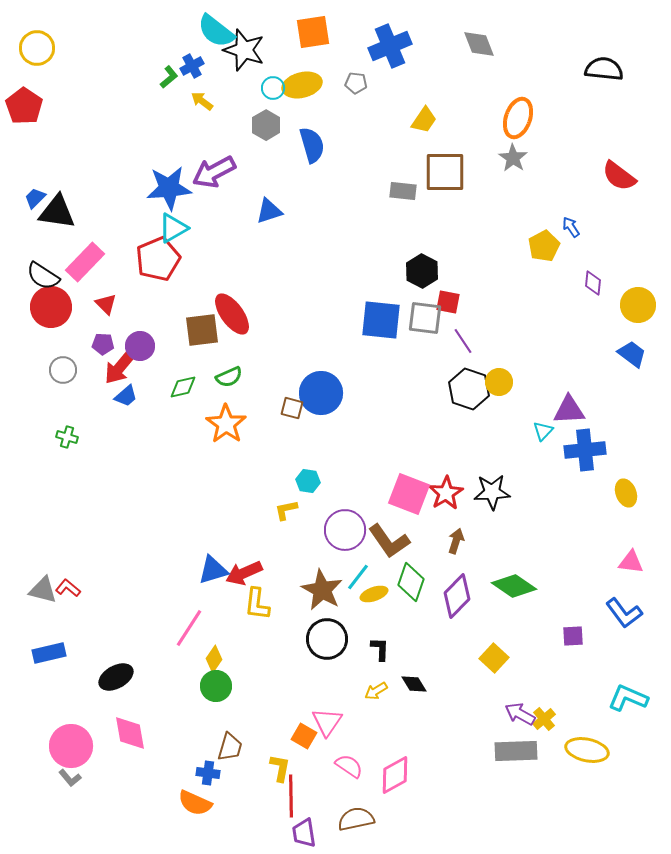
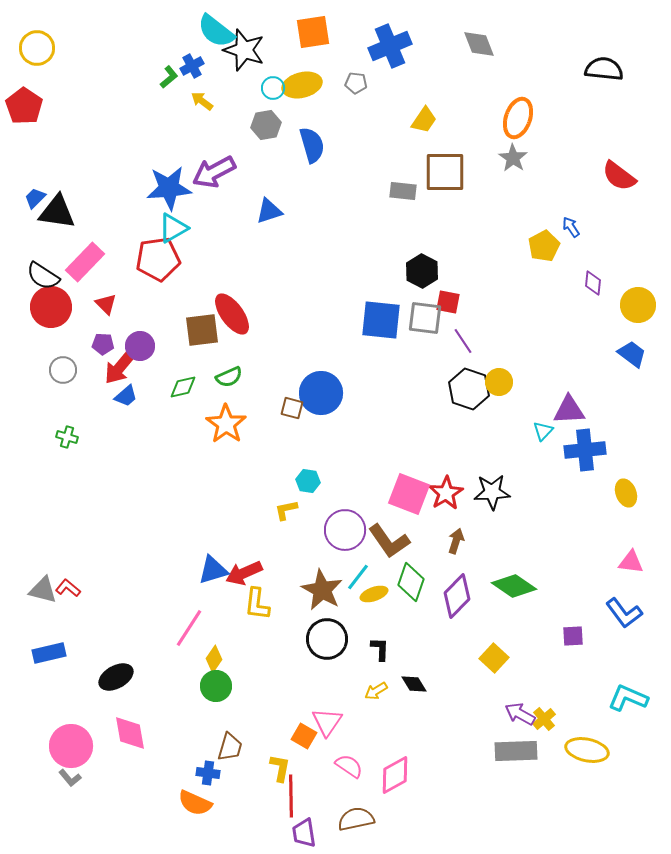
gray hexagon at (266, 125): rotated 20 degrees clockwise
red pentagon at (158, 259): rotated 15 degrees clockwise
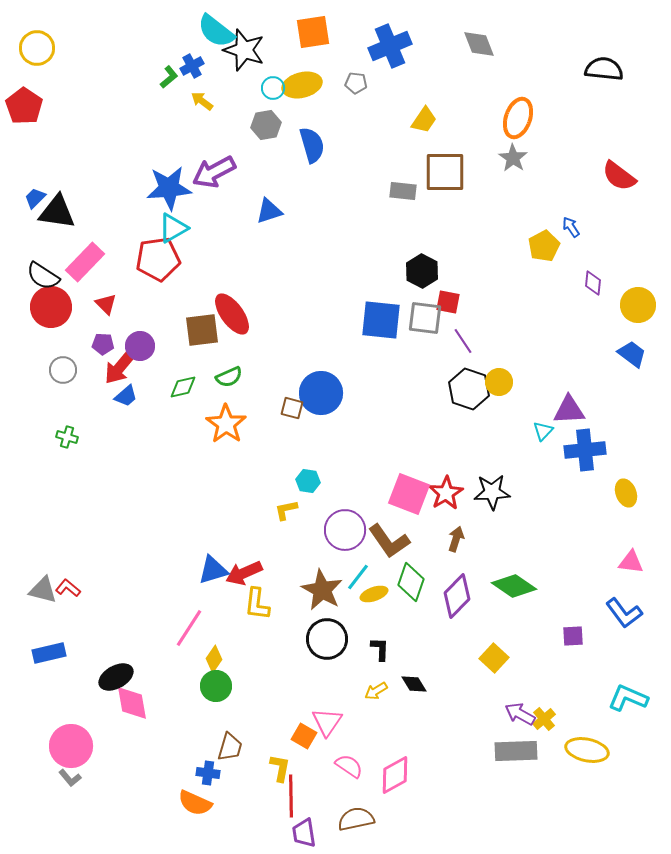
brown arrow at (456, 541): moved 2 px up
pink diamond at (130, 733): moved 2 px right, 30 px up
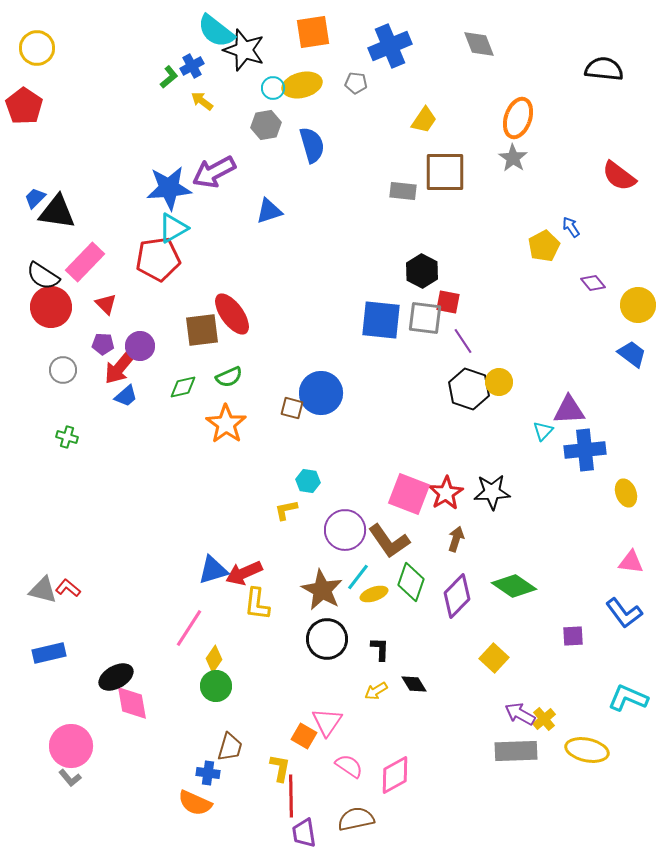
purple diamond at (593, 283): rotated 45 degrees counterclockwise
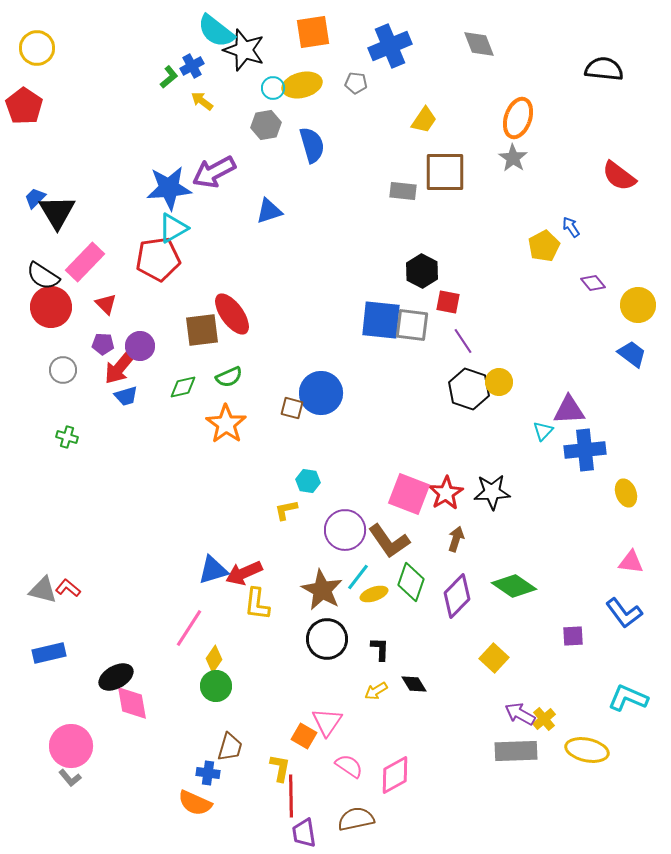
black triangle at (57, 212): rotated 51 degrees clockwise
gray square at (425, 318): moved 13 px left, 7 px down
blue trapezoid at (126, 396): rotated 25 degrees clockwise
